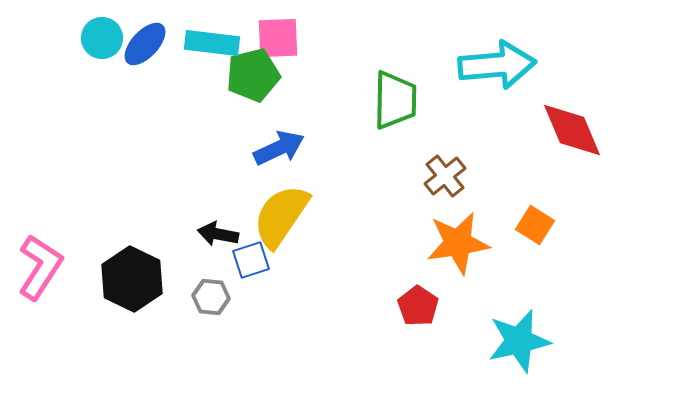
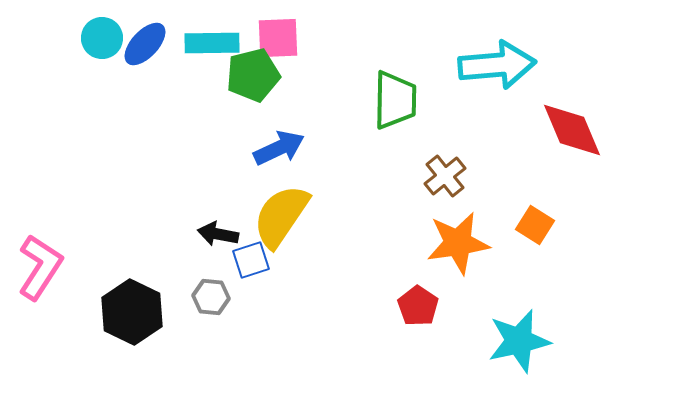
cyan rectangle: rotated 8 degrees counterclockwise
black hexagon: moved 33 px down
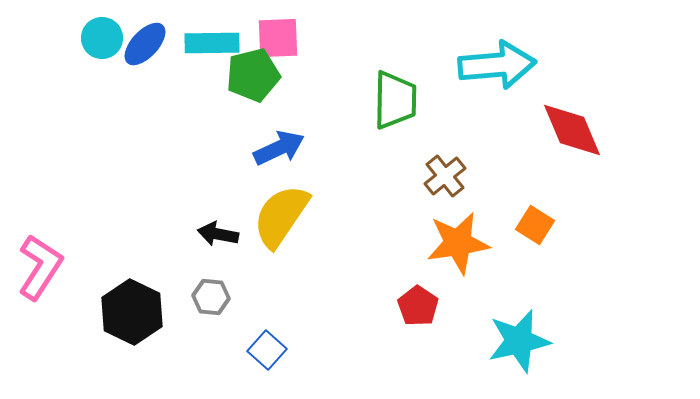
blue square: moved 16 px right, 90 px down; rotated 30 degrees counterclockwise
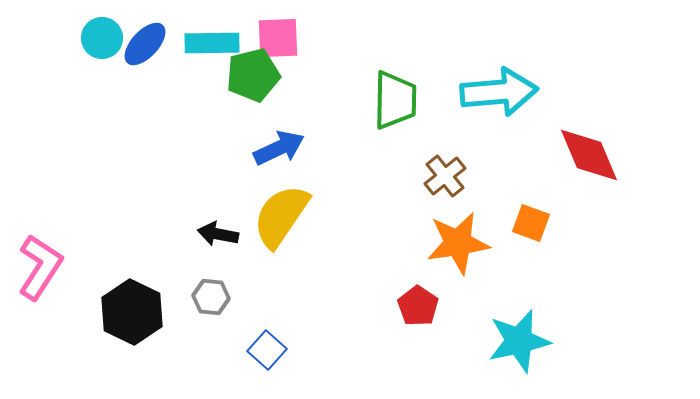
cyan arrow: moved 2 px right, 27 px down
red diamond: moved 17 px right, 25 px down
orange square: moved 4 px left, 2 px up; rotated 12 degrees counterclockwise
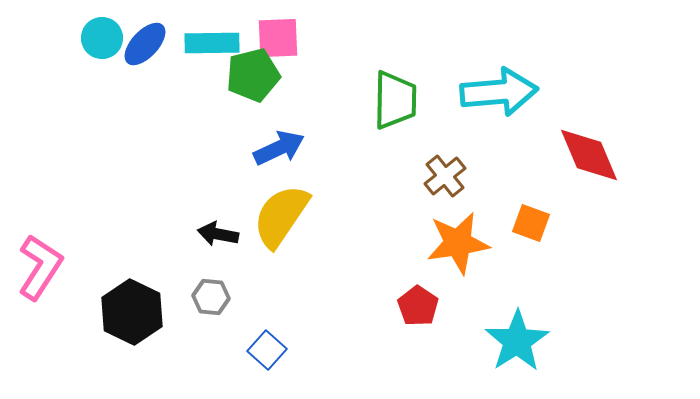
cyan star: moved 2 px left; rotated 20 degrees counterclockwise
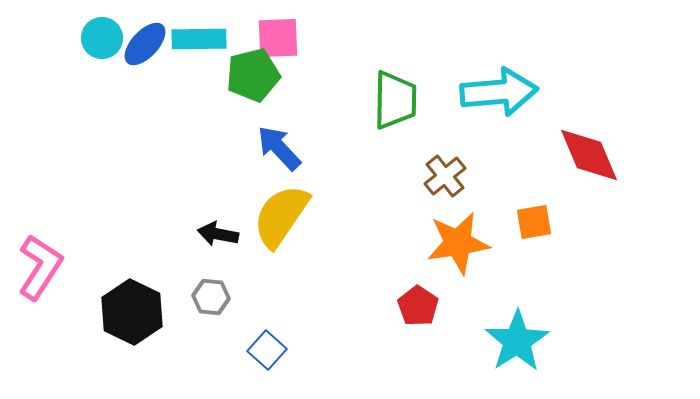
cyan rectangle: moved 13 px left, 4 px up
blue arrow: rotated 108 degrees counterclockwise
orange square: moved 3 px right, 1 px up; rotated 30 degrees counterclockwise
